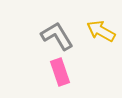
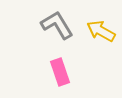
gray L-shape: moved 11 px up
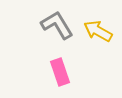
yellow arrow: moved 3 px left
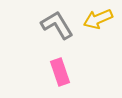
yellow arrow: moved 12 px up; rotated 52 degrees counterclockwise
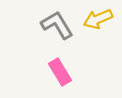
pink rectangle: rotated 12 degrees counterclockwise
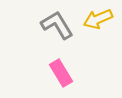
pink rectangle: moved 1 px right, 1 px down
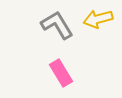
yellow arrow: rotated 8 degrees clockwise
